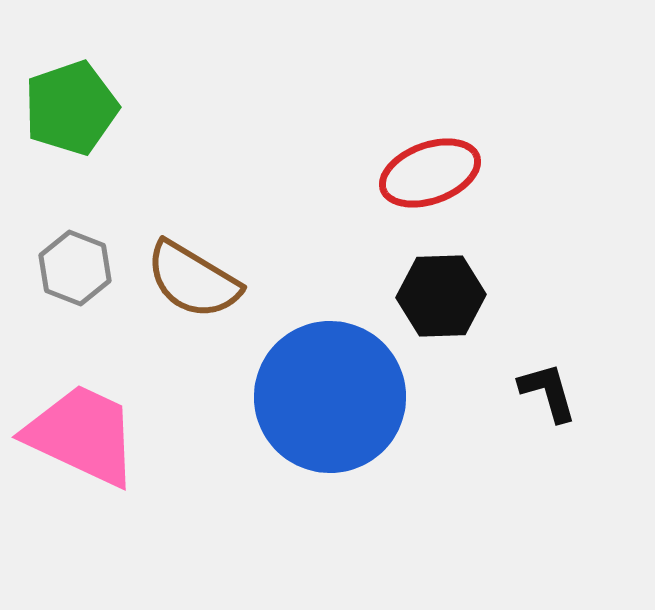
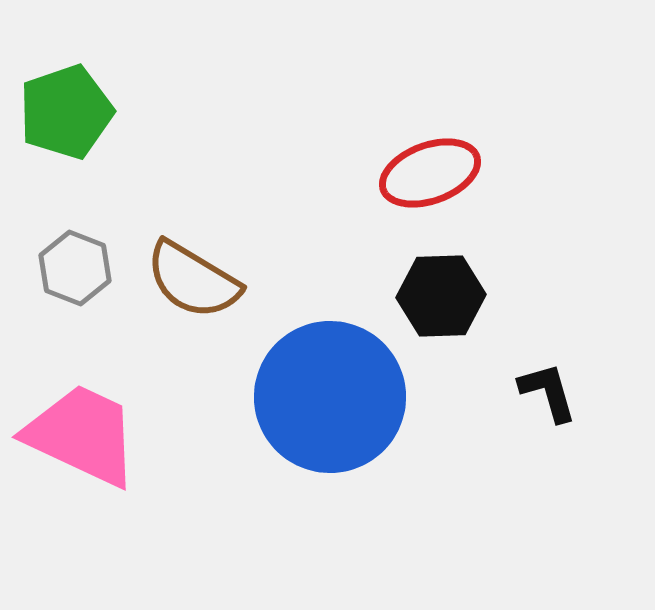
green pentagon: moved 5 px left, 4 px down
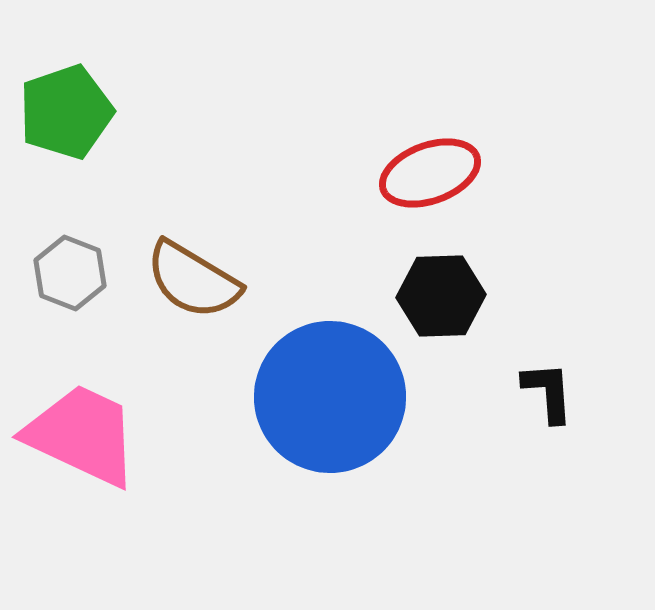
gray hexagon: moved 5 px left, 5 px down
black L-shape: rotated 12 degrees clockwise
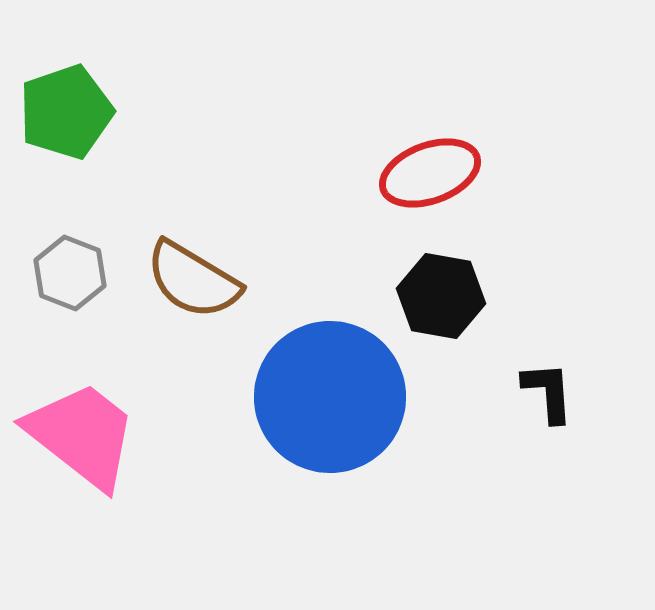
black hexagon: rotated 12 degrees clockwise
pink trapezoid: rotated 13 degrees clockwise
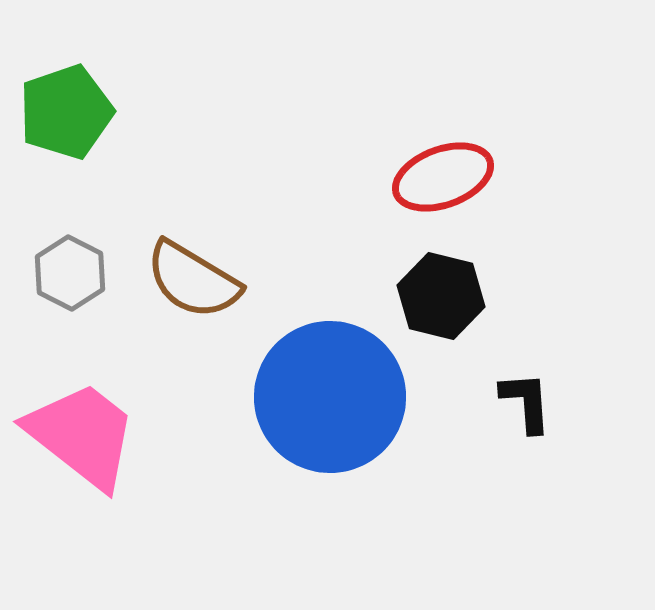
red ellipse: moved 13 px right, 4 px down
gray hexagon: rotated 6 degrees clockwise
black hexagon: rotated 4 degrees clockwise
black L-shape: moved 22 px left, 10 px down
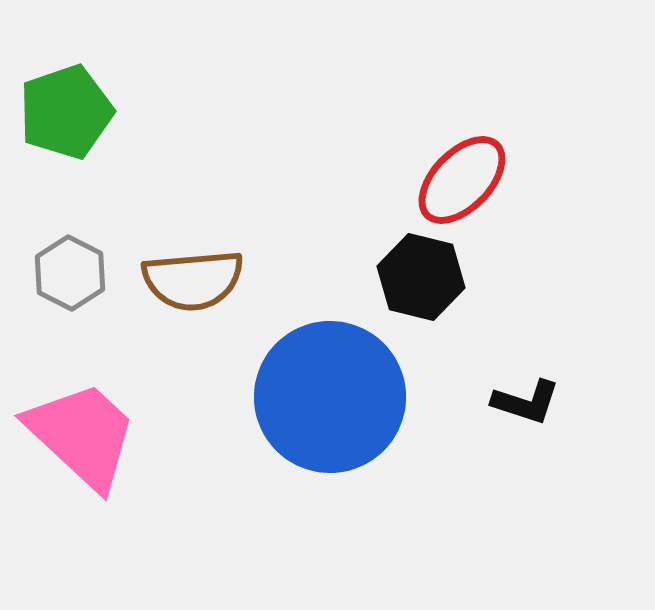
red ellipse: moved 19 px right, 3 px down; rotated 26 degrees counterclockwise
brown semicircle: rotated 36 degrees counterclockwise
black hexagon: moved 20 px left, 19 px up
black L-shape: rotated 112 degrees clockwise
pink trapezoid: rotated 5 degrees clockwise
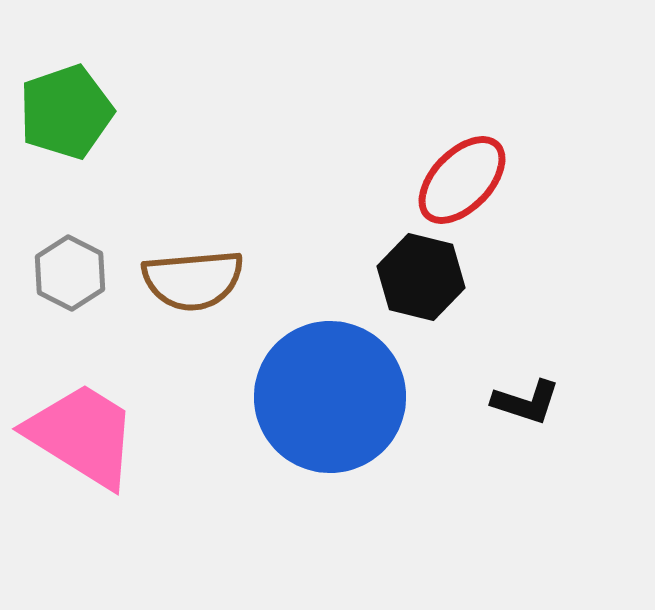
pink trapezoid: rotated 11 degrees counterclockwise
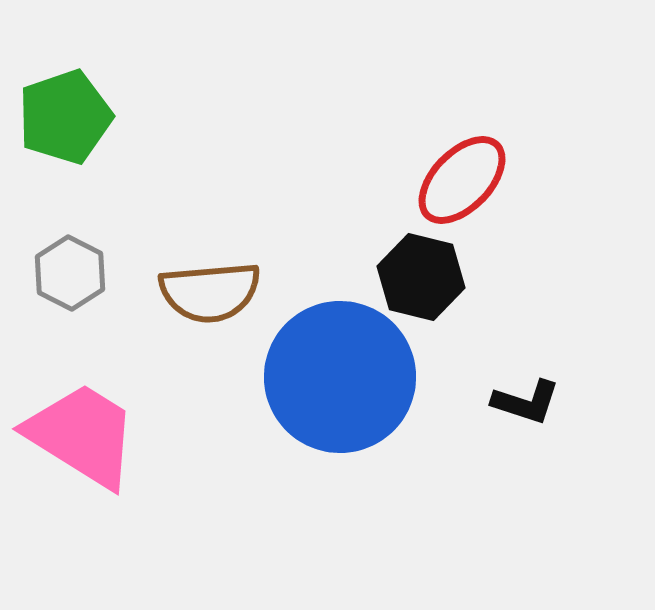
green pentagon: moved 1 px left, 5 px down
brown semicircle: moved 17 px right, 12 px down
blue circle: moved 10 px right, 20 px up
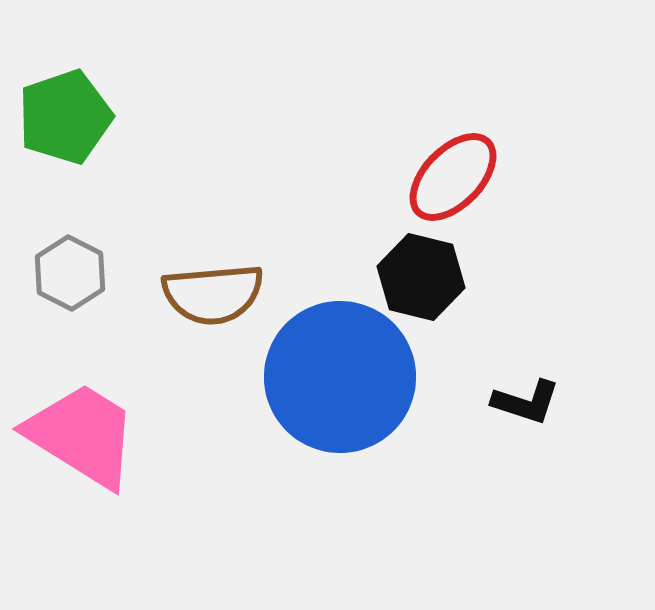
red ellipse: moved 9 px left, 3 px up
brown semicircle: moved 3 px right, 2 px down
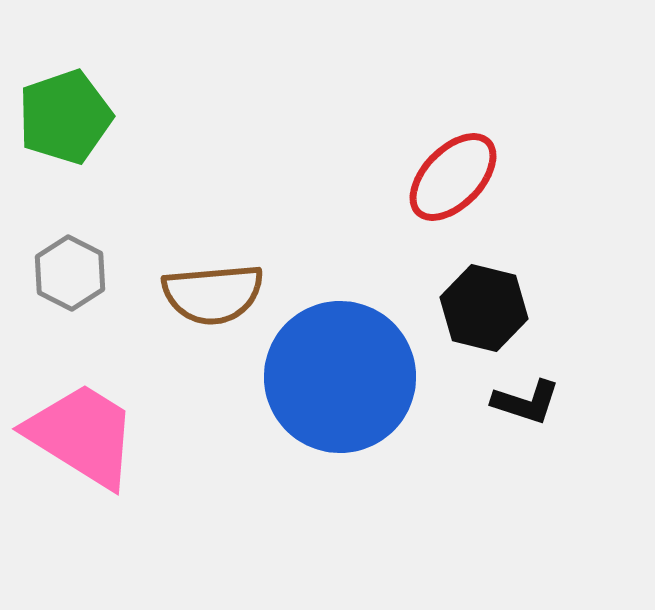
black hexagon: moved 63 px right, 31 px down
